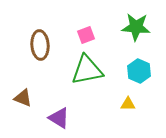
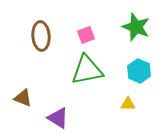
green star: rotated 16 degrees clockwise
brown ellipse: moved 1 px right, 9 px up
purple triangle: moved 1 px left
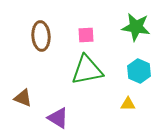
green star: rotated 12 degrees counterclockwise
pink square: rotated 18 degrees clockwise
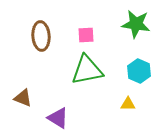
green star: moved 3 px up
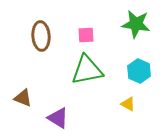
yellow triangle: rotated 28 degrees clockwise
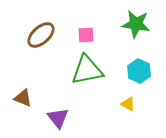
brown ellipse: moved 1 px up; rotated 52 degrees clockwise
purple triangle: rotated 20 degrees clockwise
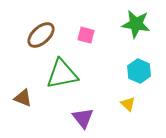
pink square: rotated 18 degrees clockwise
green triangle: moved 25 px left, 4 px down
yellow triangle: rotated 14 degrees clockwise
purple triangle: moved 25 px right
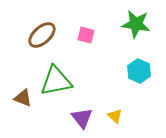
brown ellipse: moved 1 px right
green triangle: moved 6 px left, 7 px down
yellow triangle: moved 13 px left, 12 px down
purple triangle: moved 1 px left
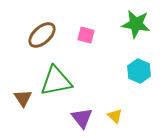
brown triangle: rotated 36 degrees clockwise
